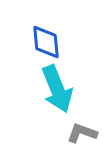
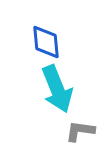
gray L-shape: moved 2 px left, 2 px up; rotated 12 degrees counterclockwise
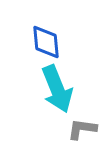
gray L-shape: moved 2 px right, 2 px up
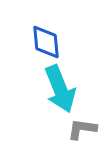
cyan arrow: moved 3 px right
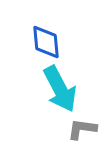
cyan arrow: rotated 6 degrees counterclockwise
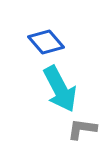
blue diamond: rotated 36 degrees counterclockwise
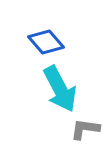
gray L-shape: moved 3 px right
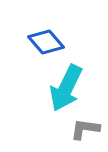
cyan arrow: moved 6 px right, 1 px up; rotated 54 degrees clockwise
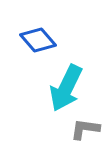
blue diamond: moved 8 px left, 2 px up
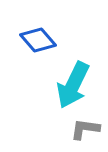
cyan arrow: moved 7 px right, 3 px up
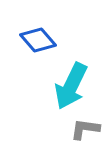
cyan arrow: moved 2 px left, 1 px down
